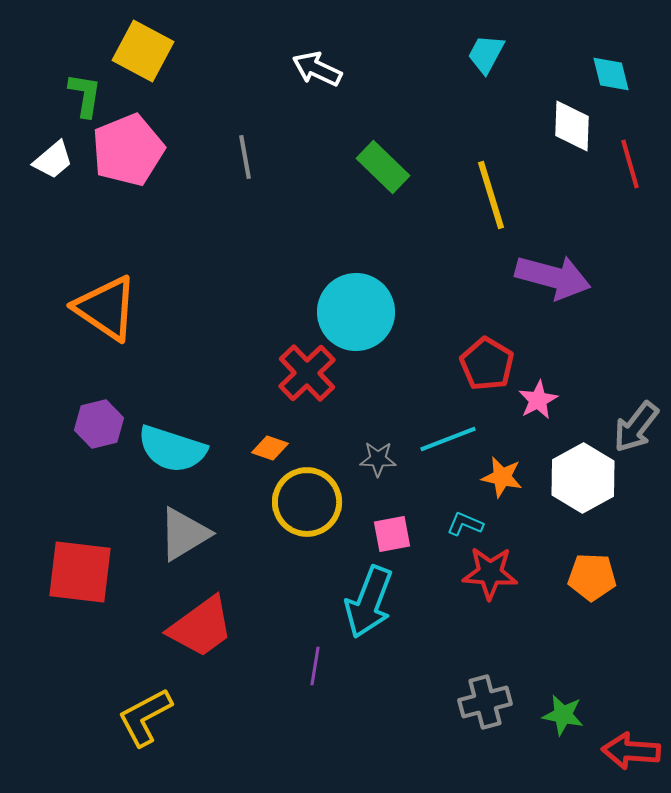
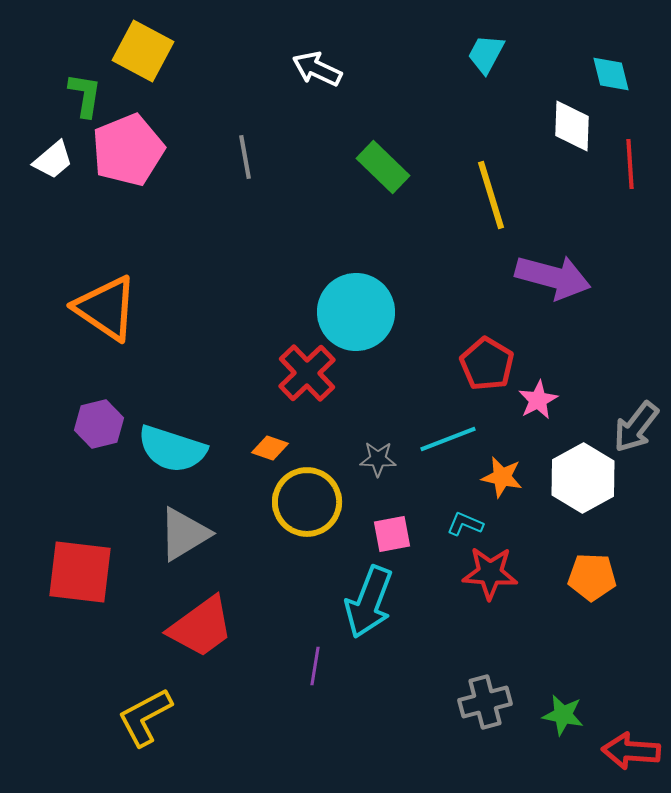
red line: rotated 12 degrees clockwise
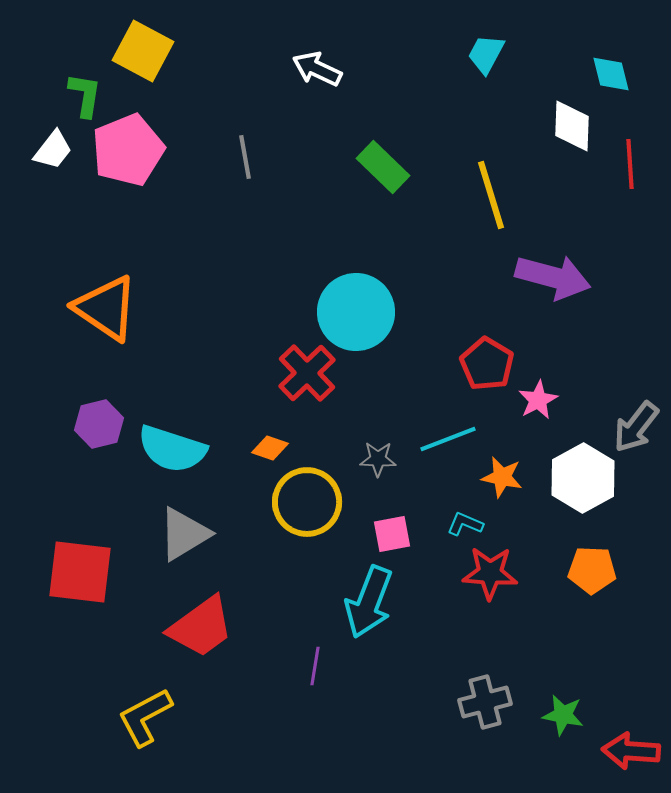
white trapezoid: moved 10 px up; rotated 12 degrees counterclockwise
orange pentagon: moved 7 px up
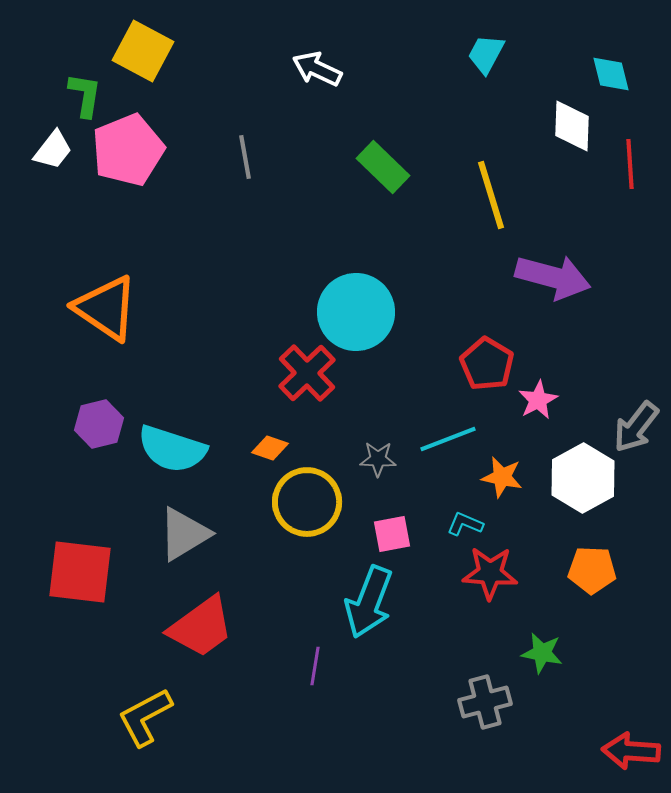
green star: moved 21 px left, 62 px up
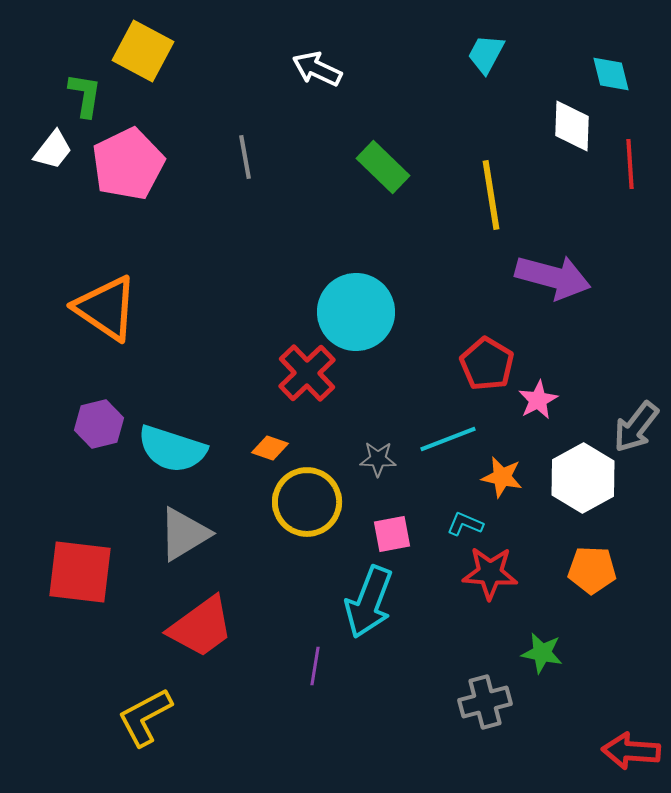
pink pentagon: moved 14 px down; rotated 4 degrees counterclockwise
yellow line: rotated 8 degrees clockwise
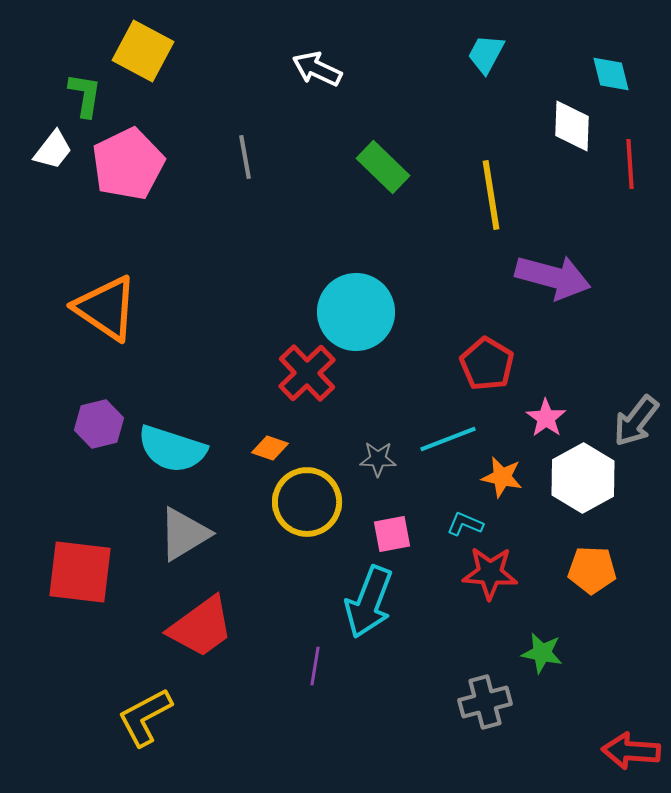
pink star: moved 8 px right, 18 px down; rotated 9 degrees counterclockwise
gray arrow: moved 6 px up
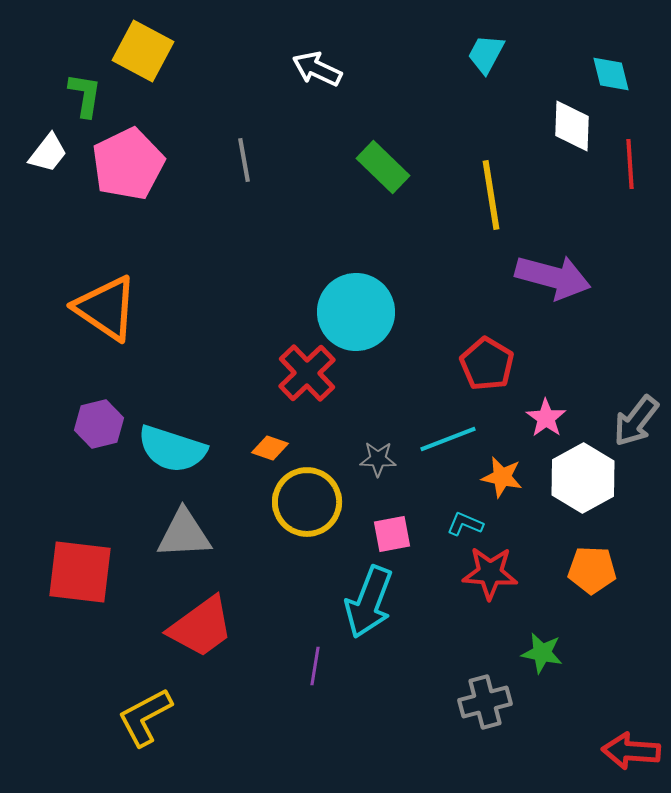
white trapezoid: moved 5 px left, 3 px down
gray line: moved 1 px left, 3 px down
gray triangle: rotated 28 degrees clockwise
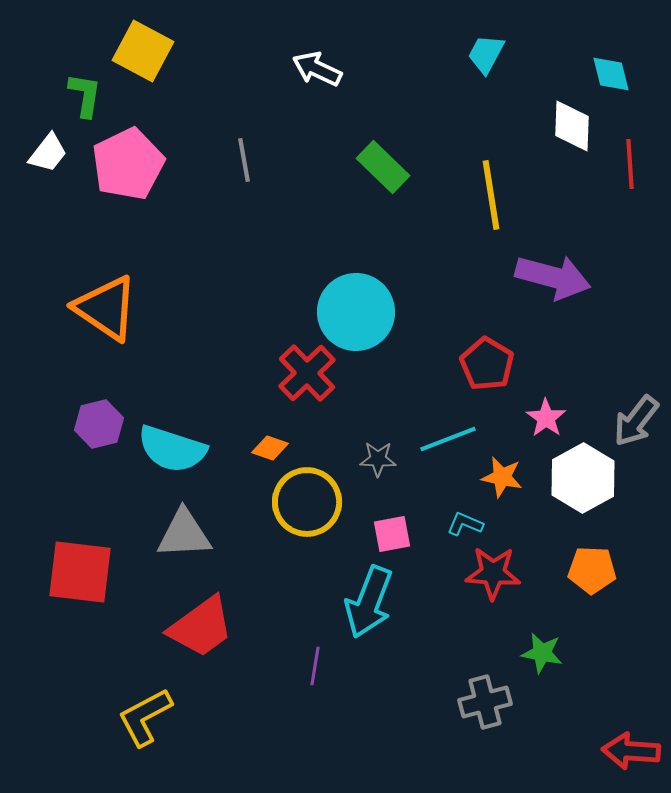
red star: moved 3 px right
